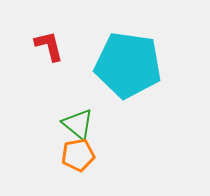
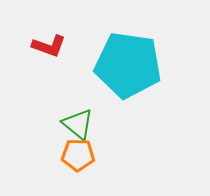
red L-shape: rotated 124 degrees clockwise
orange pentagon: rotated 12 degrees clockwise
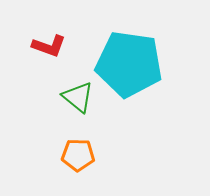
cyan pentagon: moved 1 px right, 1 px up
green triangle: moved 27 px up
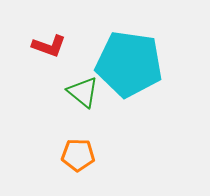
green triangle: moved 5 px right, 5 px up
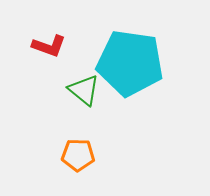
cyan pentagon: moved 1 px right, 1 px up
green triangle: moved 1 px right, 2 px up
